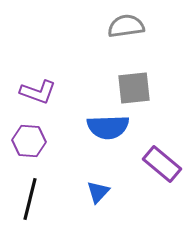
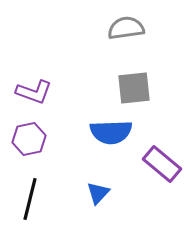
gray semicircle: moved 2 px down
purple L-shape: moved 4 px left
blue semicircle: moved 3 px right, 5 px down
purple hexagon: moved 2 px up; rotated 16 degrees counterclockwise
blue triangle: moved 1 px down
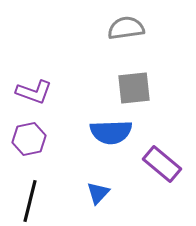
black line: moved 2 px down
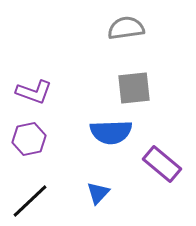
black line: rotated 33 degrees clockwise
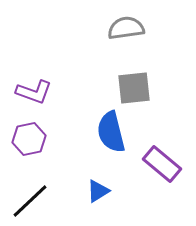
blue semicircle: rotated 78 degrees clockwise
blue triangle: moved 2 px up; rotated 15 degrees clockwise
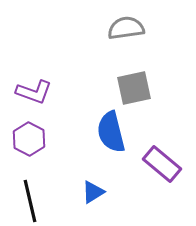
gray square: rotated 6 degrees counterclockwise
purple hexagon: rotated 20 degrees counterclockwise
blue triangle: moved 5 px left, 1 px down
black line: rotated 60 degrees counterclockwise
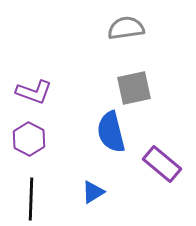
black line: moved 1 px right, 2 px up; rotated 15 degrees clockwise
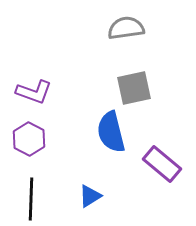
blue triangle: moved 3 px left, 4 px down
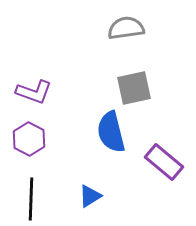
purple rectangle: moved 2 px right, 2 px up
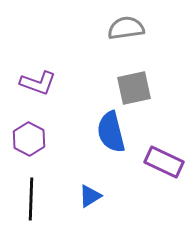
purple L-shape: moved 4 px right, 9 px up
purple rectangle: rotated 15 degrees counterclockwise
